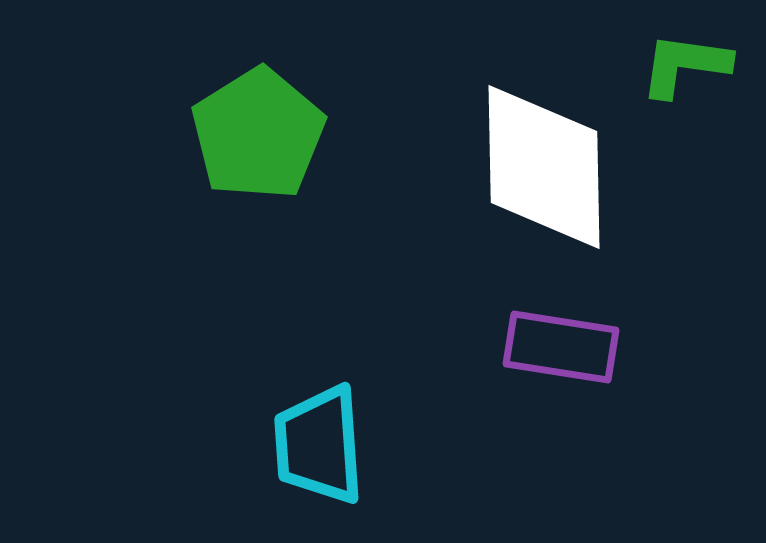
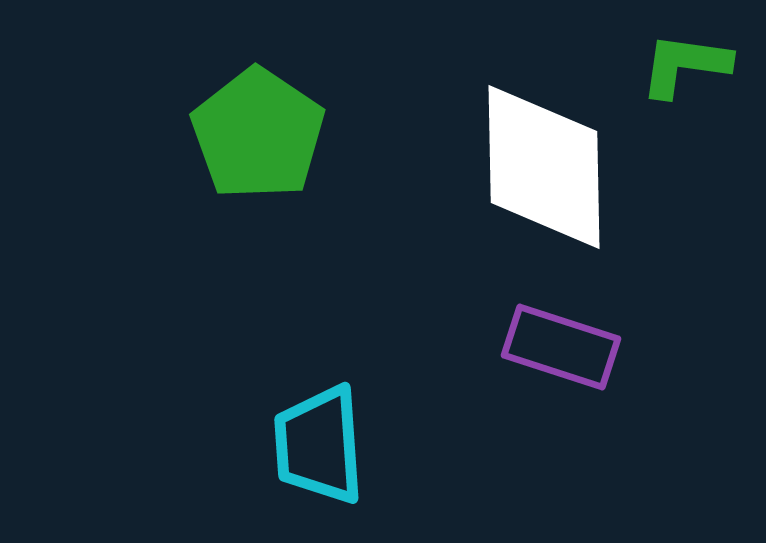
green pentagon: rotated 6 degrees counterclockwise
purple rectangle: rotated 9 degrees clockwise
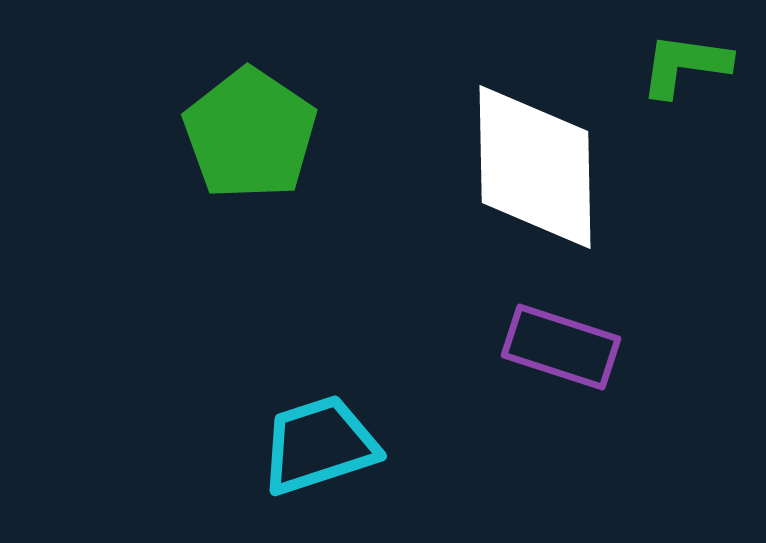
green pentagon: moved 8 px left
white diamond: moved 9 px left
cyan trapezoid: rotated 76 degrees clockwise
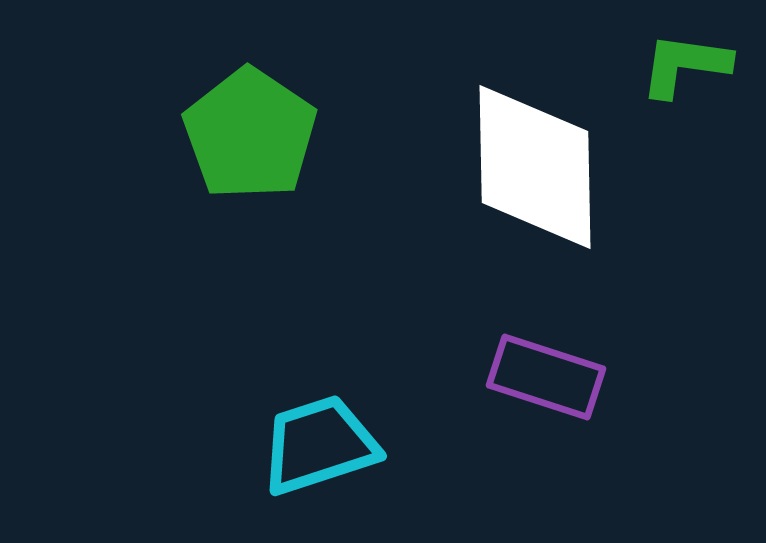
purple rectangle: moved 15 px left, 30 px down
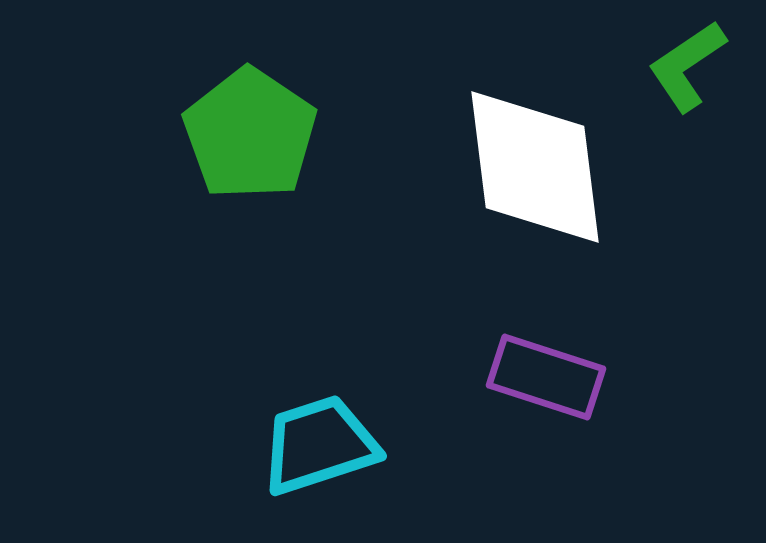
green L-shape: moved 2 px right, 1 px down; rotated 42 degrees counterclockwise
white diamond: rotated 6 degrees counterclockwise
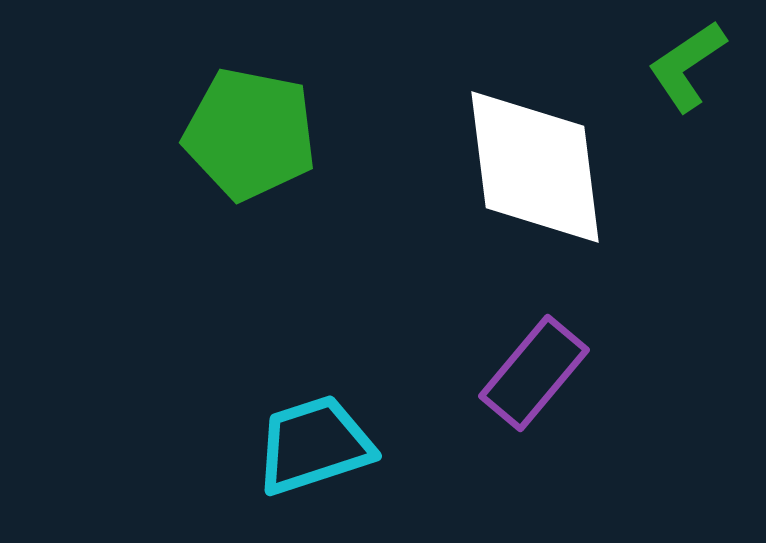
green pentagon: rotated 23 degrees counterclockwise
purple rectangle: moved 12 px left, 4 px up; rotated 68 degrees counterclockwise
cyan trapezoid: moved 5 px left
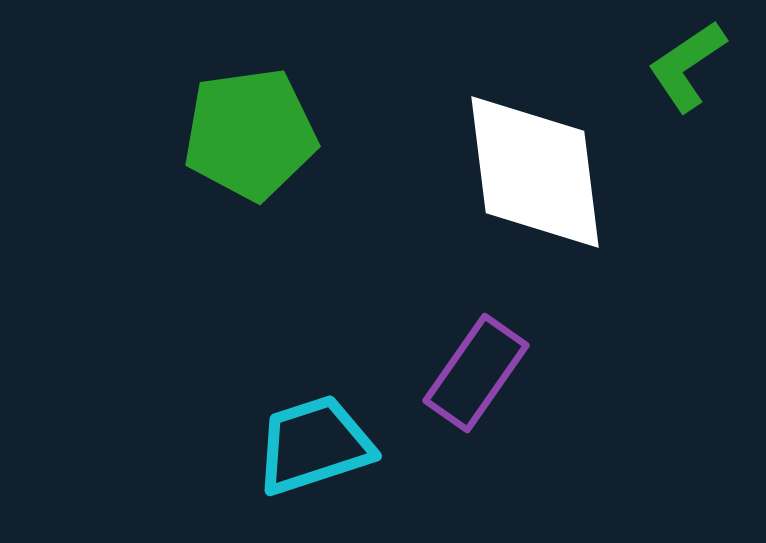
green pentagon: rotated 19 degrees counterclockwise
white diamond: moved 5 px down
purple rectangle: moved 58 px left; rotated 5 degrees counterclockwise
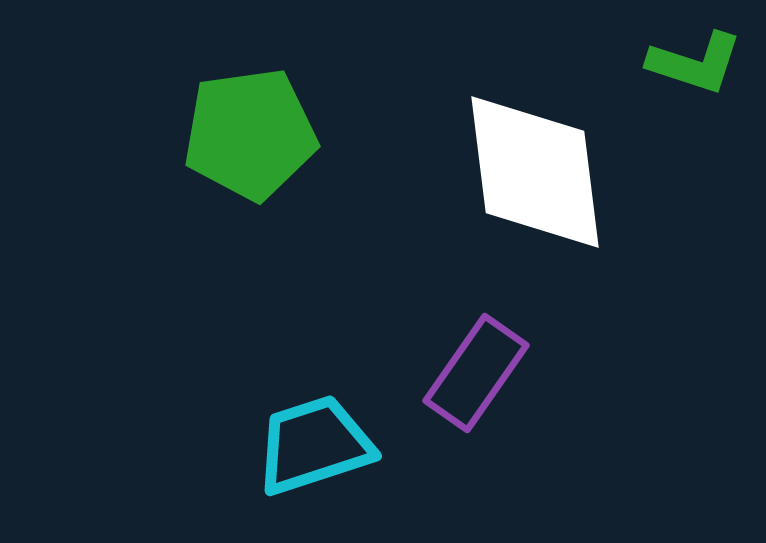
green L-shape: moved 8 px right, 3 px up; rotated 128 degrees counterclockwise
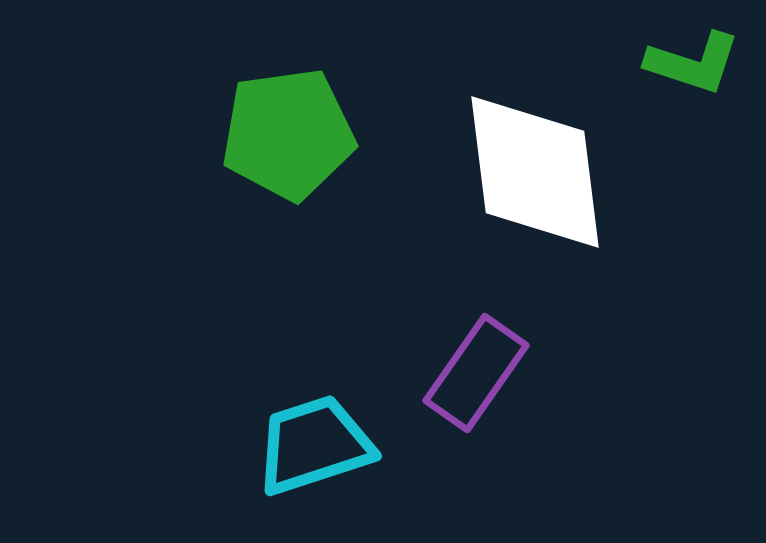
green L-shape: moved 2 px left
green pentagon: moved 38 px right
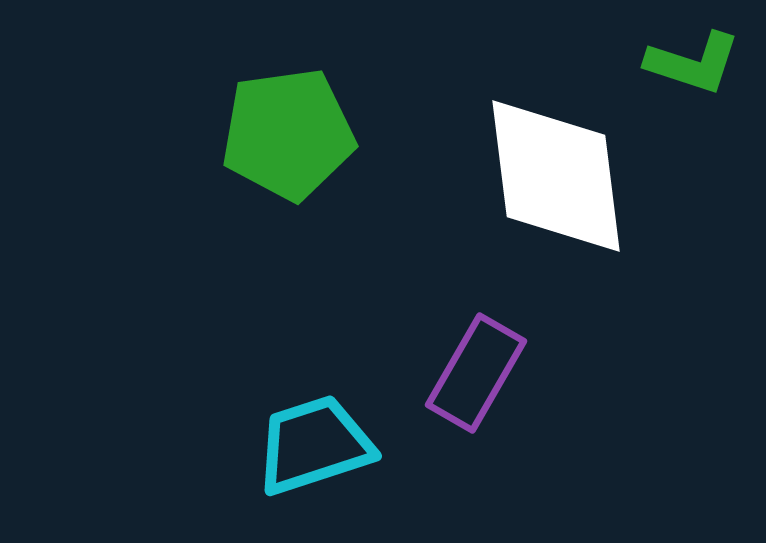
white diamond: moved 21 px right, 4 px down
purple rectangle: rotated 5 degrees counterclockwise
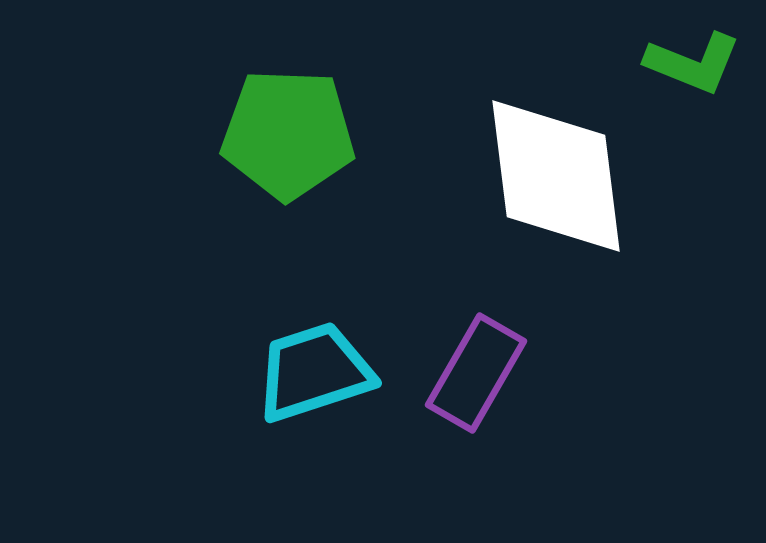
green L-shape: rotated 4 degrees clockwise
green pentagon: rotated 10 degrees clockwise
cyan trapezoid: moved 73 px up
